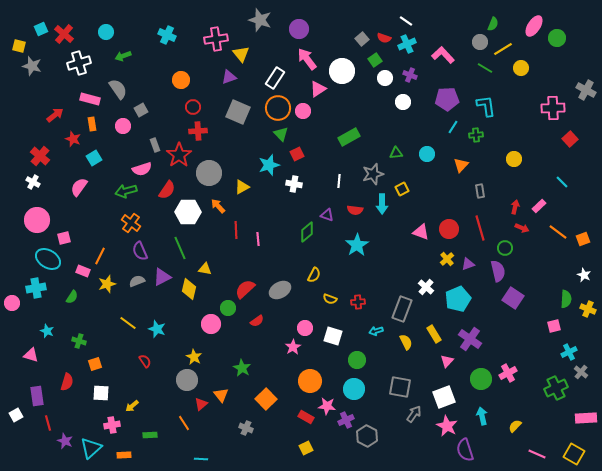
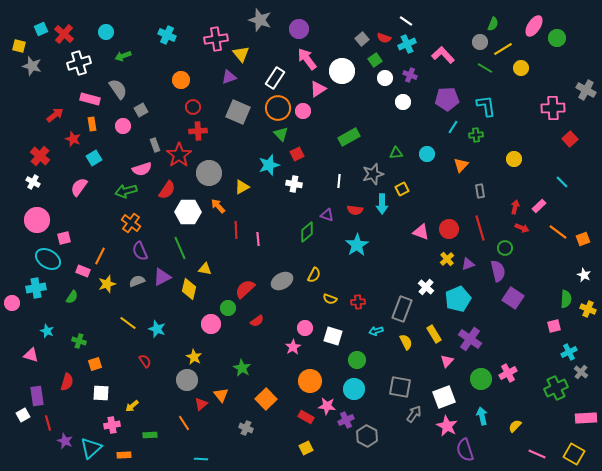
gray ellipse at (280, 290): moved 2 px right, 9 px up
white square at (16, 415): moved 7 px right
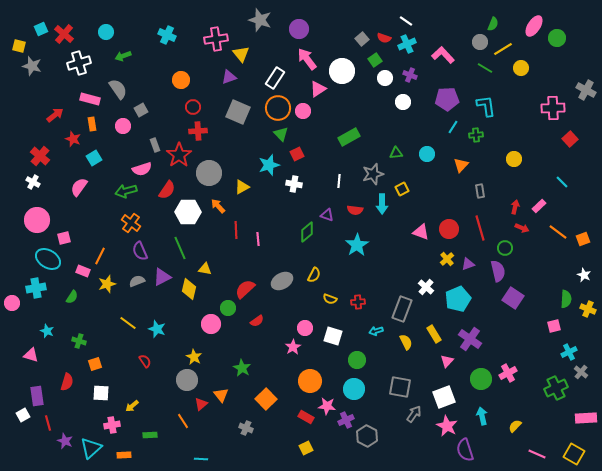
orange line at (184, 423): moved 1 px left, 2 px up
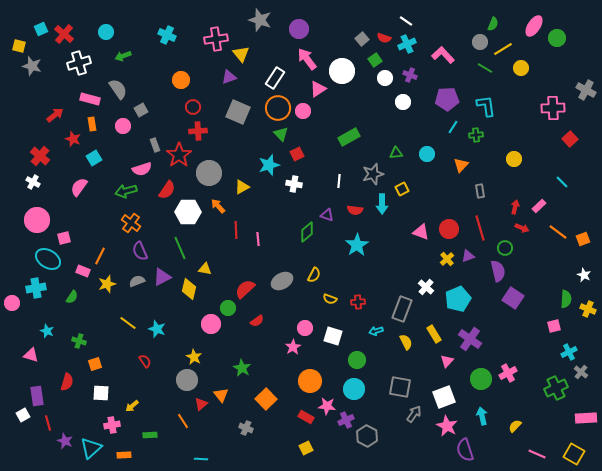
purple triangle at (468, 264): moved 8 px up
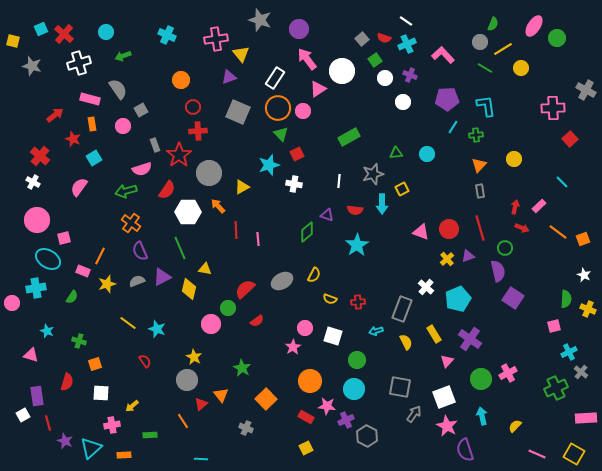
yellow square at (19, 46): moved 6 px left, 5 px up
orange triangle at (461, 165): moved 18 px right
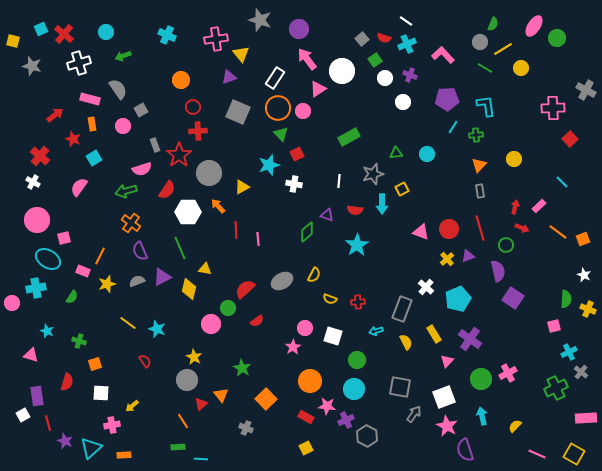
green circle at (505, 248): moved 1 px right, 3 px up
green rectangle at (150, 435): moved 28 px right, 12 px down
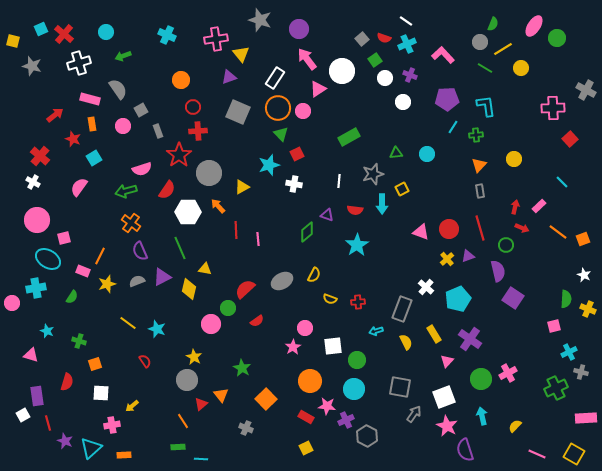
gray rectangle at (155, 145): moved 3 px right, 14 px up
white square at (333, 336): moved 10 px down; rotated 24 degrees counterclockwise
gray cross at (581, 372): rotated 24 degrees counterclockwise
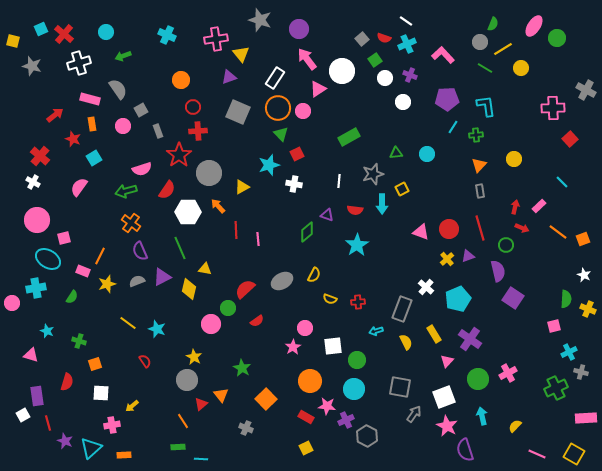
green circle at (481, 379): moved 3 px left
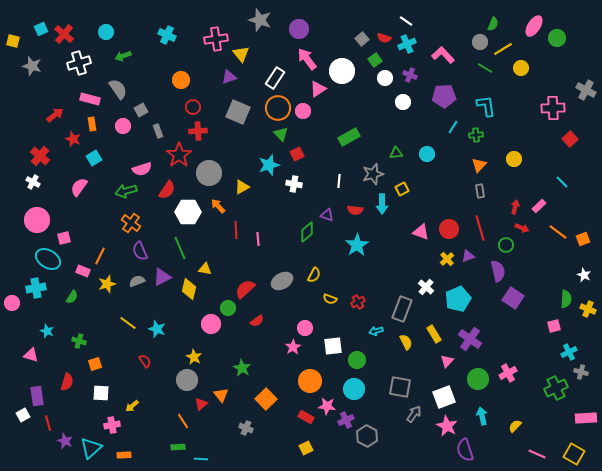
purple pentagon at (447, 99): moved 3 px left, 3 px up
red cross at (358, 302): rotated 24 degrees counterclockwise
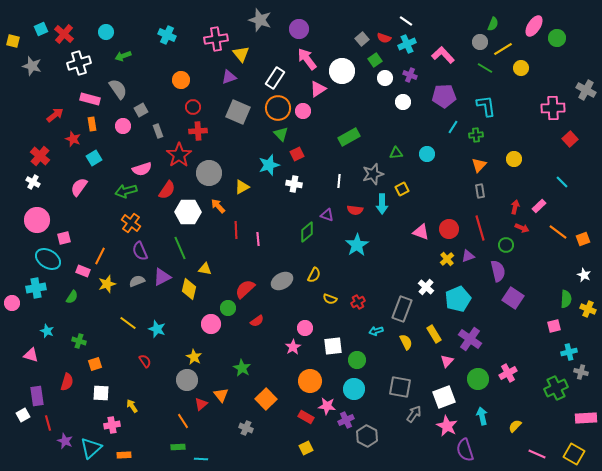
cyan cross at (569, 352): rotated 14 degrees clockwise
yellow arrow at (132, 406): rotated 96 degrees clockwise
